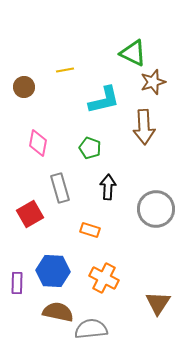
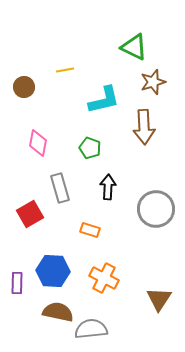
green triangle: moved 1 px right, 6 px up
brown triangle: moved 1 px right, 4 px up
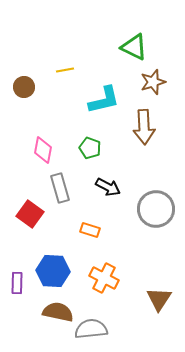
pink diamond: moved 5 px right, 7 px down
black arrow: rotated 115 degrees clockwise
red square: rotated 24 degrees counterclockwise
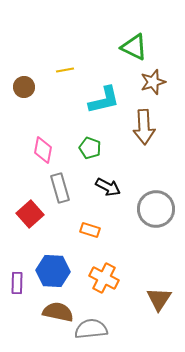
red square: rotated 12 degrees clockwise
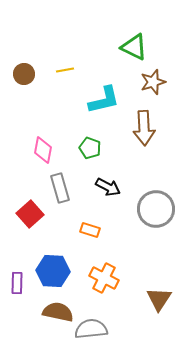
brown circle: moved 13 px up
brown arrow: moved 1 px down
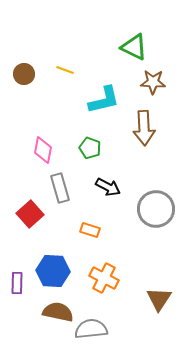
yellow line: rotated 30 degrees clockwise
brown star: rotated 20 degrees clockwise
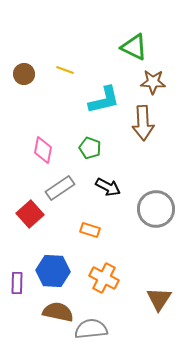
brown arrow: moved 1 px left, 5 px up
gray rectangle: rotated 72 degrees clockwise
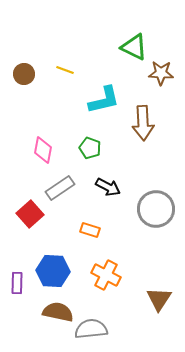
brown star: moved 8 px right, 9 px up
orange cross: moved 2 px right, 3 px up
